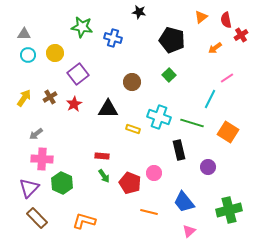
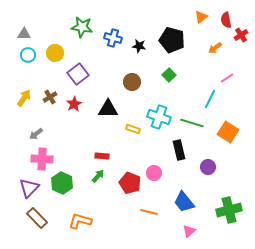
black star: moved 34 px down
green arrow: moved 6 px left; rotated 104 degrees counterclockwise
orange L-shape: moved 4 px left
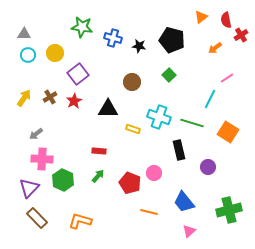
red star: moved 3 px up
red rectangle: moved 3 px left, 5 px up
green hexagon: moved 1 px right, 3 px up
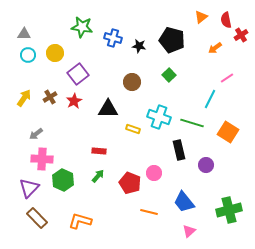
purple circle: moved 2 px left, 2 px up
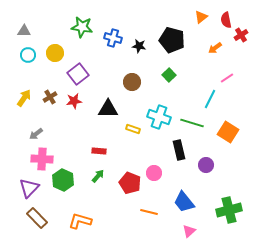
gray triangle: moved 3 px up
red star: rotated 21 degrees clockwise
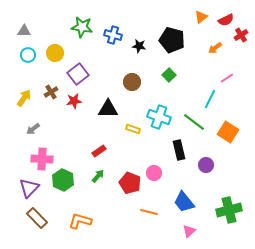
red semicircle: rotated 105 degrees counterclockwise
blue cross: moved 3 px up
brown cross: moved 1 px right, 5 px up
green line: moved 2 px right, 1 px up; rotated 20 degrees clockwise
gray arrow: moved 3 px left, 5 px up
red rectangle: rotated 40 degrees counterclockwise
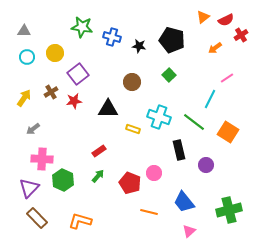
orange triangle: moved 2 px right
blue cross: moved 1 px left, 2 px down
cyan circle: moved 1 px left, 2 px down
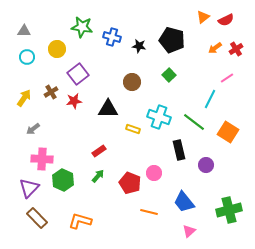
red cross: moved 5 px left, 14 px down
yellow circle: moved 2 px right, 4 px up
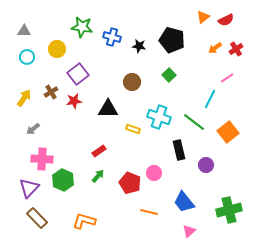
orange square: rotated 20 degrees clockwise
orange L-shape: moved 4 px right
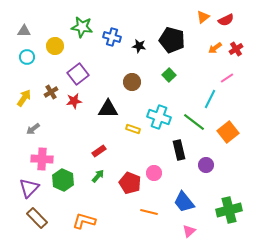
yellow circle: moved 2 px left, 3 px up
